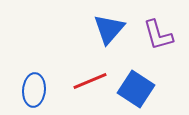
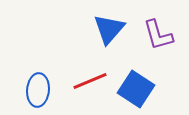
blue ellipse: moved 4 px right
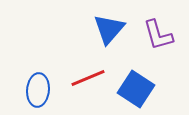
red line: moved 2 px left, 3 px up
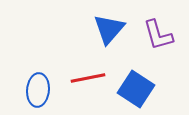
red line: rotated 12 degrees clockwise
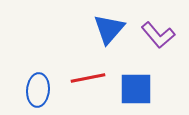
purple L-shape: rotated 24 degrees counterclockwise
blue square: rotated 33 degrees counterclockwise
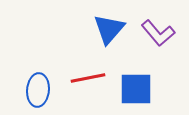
purple L-shape: moved 2 px up
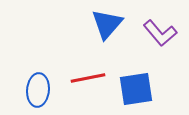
blue triangle: moved 2 px left, 5 px up
purple L-shape: moved 2 px right
blue square: rotated 9 degrees counterclockwise
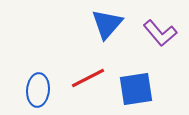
red line: rotated 16 degrees counterclockwise
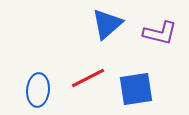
blue triangle: rotated 8 degrees clockwise
purple L-shape: rotated 36 degrees counterclockwise
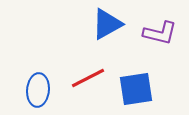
blue triangle: rotated 12 degrees clockwise
